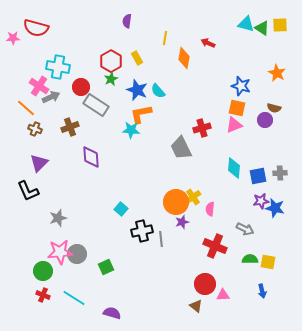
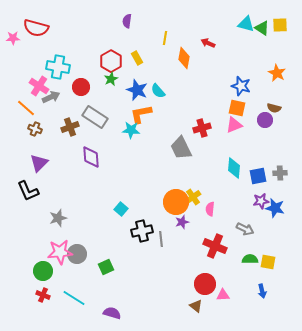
gray rectangle at (96, 105): moved 1 px left, 12 px down
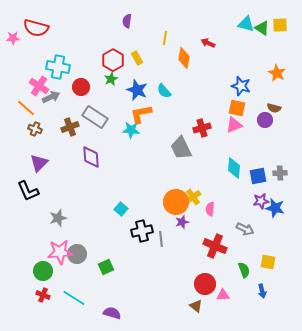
red hexagon at (111, 61): moved 2 px right, 1 px up
cyan semicircle at (158, 91): moved 6 px right
green semicircle at (250, 259): moved 6 px left, 11 px down; rotated 70 degrees clockwise
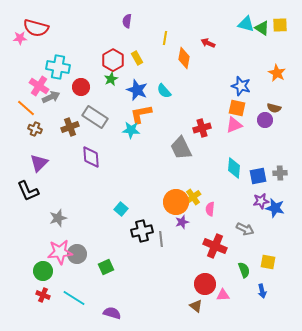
pink star at (13, 38): moved 7 px right
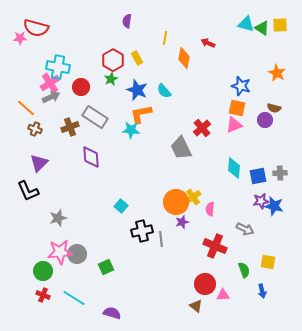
pink cross at (39, 86): moved 11 px right, 3 px up; rotated 24 degrees clockwise
red cross at (202, 128): rotated 24 degrees counterclockwise
blue star at (275, 208): moved 1 px left, 2 px up
cyan square at (121, 209): moved 3 px up
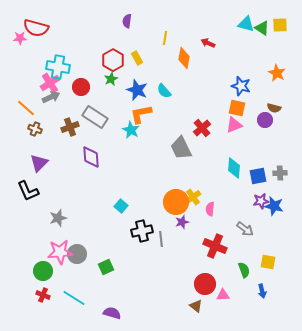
cyan star at (131, 130): rotated 24 degrees clockwise
gray arrow at (245, 229): rotated 12 degrees clockwise
